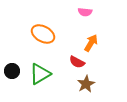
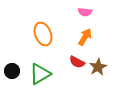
orange ellipse: rotated 40 degrees clockwise
orange arrow: moved 6 px left, 6 px up
brown star: moved 12 px right, 17 px up
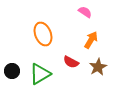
pink semicircle: rotated 152 degrees counterclockwise
orange arrow: moved 6 px right, 3 px down
red semicircle: moved 6 px left
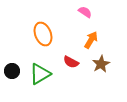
brown star: moved 3 px right, 3 px up
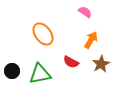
orange ellipse: rotated 15 degrees counterclockwise
green triangle: rotated 20 degrees clockwise
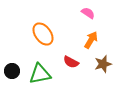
pink semicircle: moved 3 px right, 1 px down
brown star: moved 2 px right; rotated 12 degrees clockwise
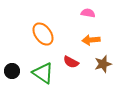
pink semicircle: rotated 24 degrees counterclockwise
orange arrow: rotated 126 degrees counterclockwise
green triangle: moved 3 px right, 1 px up; rotated 45 degrees clockwise
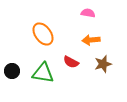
green triangle: rotated 25 degrees counterclockwise
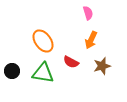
pink semicircle: rotated 64 degrees clockwise
orange ellipse: moved 7 px down
orange arrow: rotated 60 degrees counterclockwise
brown star: moved 1 px left, 2 px down
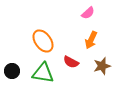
pink semicircle: rotated 64 degrees clockwise
